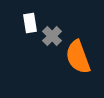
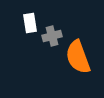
gray cross: rotated 30 degrees clockwise
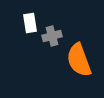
orange semicircle: moved 1 px right, 3 px down
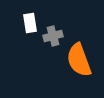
gray cross: moved 1 px right
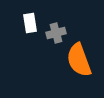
gray cross: moved 3 px right, 3 px up
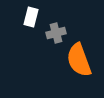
white rectangle: moved 1 px right, 6 px up; rotated 24 degrees clockwise
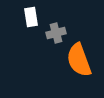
white rectangle: rotated 24 degrees counterclockwise
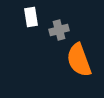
gray cross: moved 3 px right, 3 px up
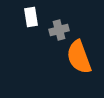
orange semicircle: moved 3 px up
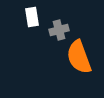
white rectangle: moved 1 px right
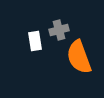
white rectangle: moved 3 px right, 24 px down
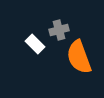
white rectangle: moved 3 px down; rotated 36 degrees counterclockwise
